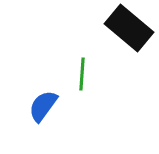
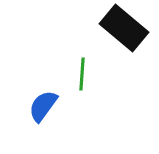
black rectangle: moved 5 px left
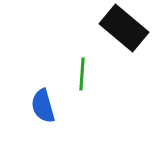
blue semicircle: rotated 52 degrees counterclockwise
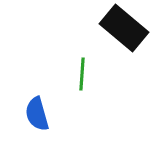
blue semicircle: moved 6 px left, 8 px down
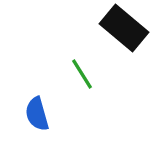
green line: rotated 36 degrees counterclockwise
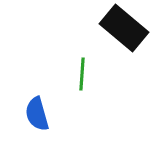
green line: rotated 36 degrees clockwise
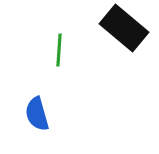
green line: moved 23 px left, 24 px up
